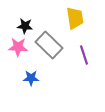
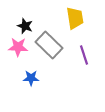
black star: rotated 14 degrees clockwise
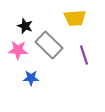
yellow trapezoid: rotated 95 degrees clockwise
pink star: moved 3 px down
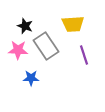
yellow trapezoid: moved 2 px left, 6 px down
gray rectangle: moved 3 px left, 1 px down; rotated 12 degrees clockwise
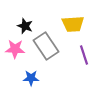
pink star: moved 3 px left, 1 px up
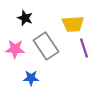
black star: moved 8 px up
purple line: moved 7 px up
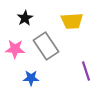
black star: rotated 21 degrees clockwise
yellow trapezoid: moved 1 px left, 3 px up
purple line: moved 2 px right, 23 px down
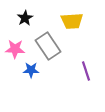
gray rectangle: moved 2 px right
blue star: moved 8 px up
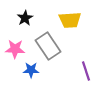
yellow trapezoid: moved 2 px left, 1 px up
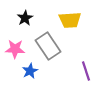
blue star: moved 1 px left, 1 px down; rotated 28 degrees counterclockwise
